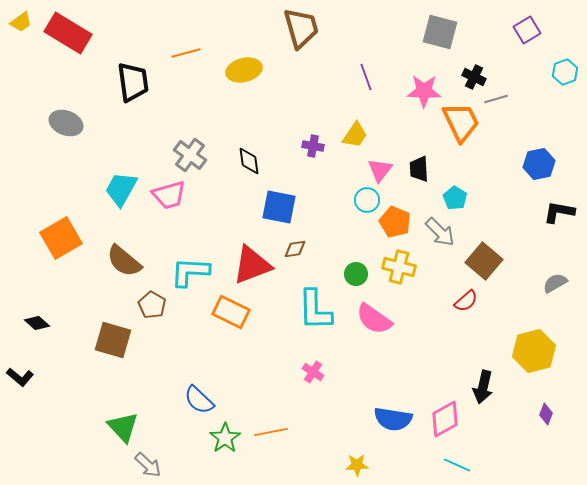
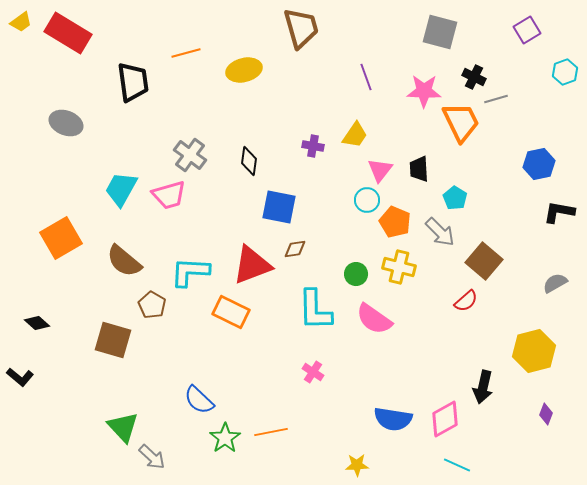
black diamond at (249, 161): rotated 16 degrees clockwise
gray arrow at (148, 465): moved 4 px right, 8 px up
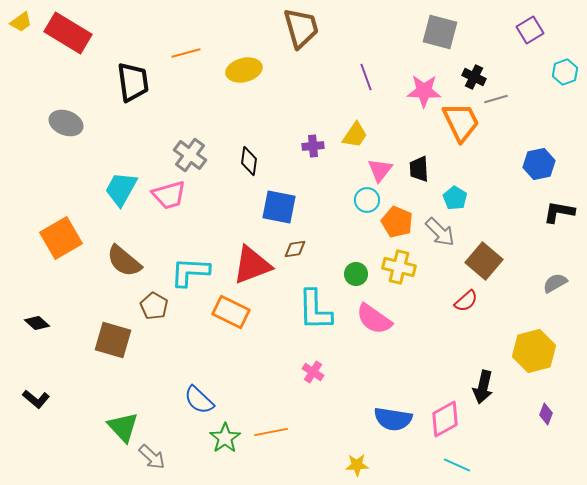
purple square at (527, 30): moved 3 px right
purple cross at (313, 146): rotated 15 degrees counterclockwise
orange pentagon at (395, 222): moved 2 px right
brown pentagon at (152, 305): moved 2 px right, 1 px down
black L-shape at (20, 377): moved 16 px right, 22 px down
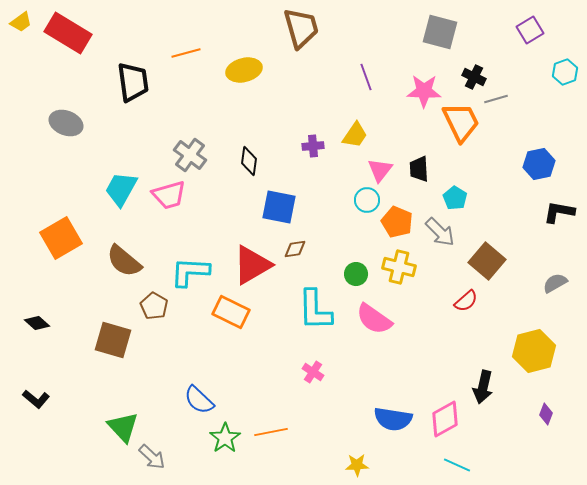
brown square at (484, 261): moved 3 px right
red triangle at (252, 265): rotated 9 degrees counterclockwise
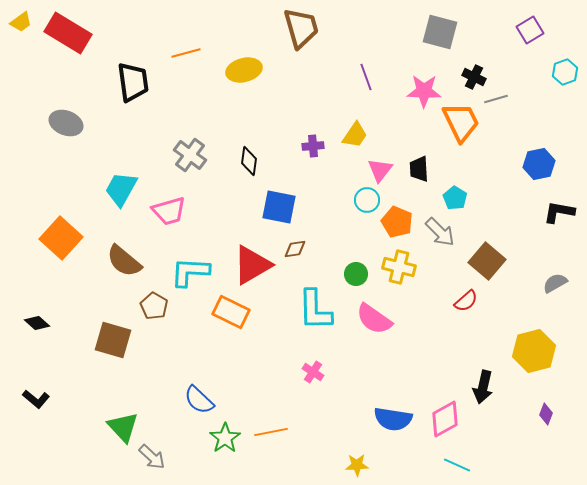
pink trapezoid at (169, 195): moved 16 px down
orange square at (61, 238): rotated 18 degrees counterclockwise
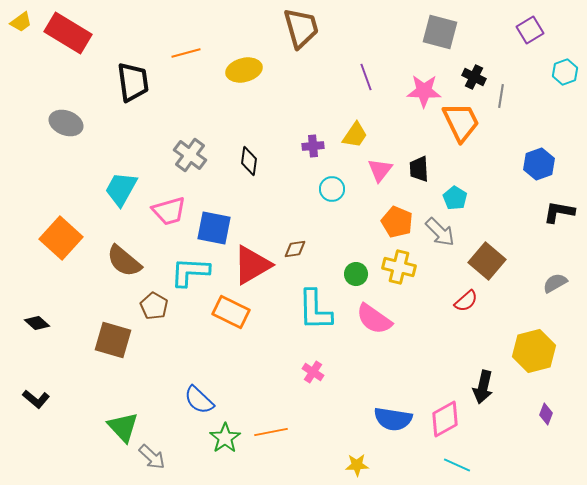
gray line at (496, 99): moved 5 px right, 3 px up; rotated 65 degrees counterclockwise
blue hexagon at (539, 164): rotated 8 degrees counterclockwise
cyan circle at (367, 200): moved 35 px left, 11 px up
blue square at (279, 207): moved 65 px left, 21 px down
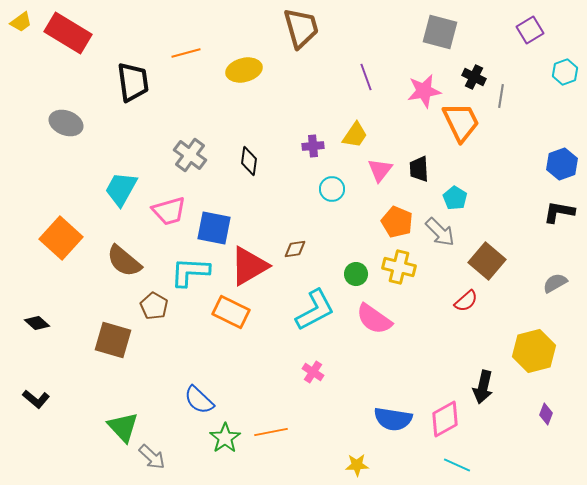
pink star at (424, 91): rotated 12 degrees counterclockwise
blue hexagon at (539, 164): moved 23 px right
red triangle at (252, 265): moved 3 px left, 1 px down
cyan L-shape at (315, 310): rotated 117 degrees counterclockwise
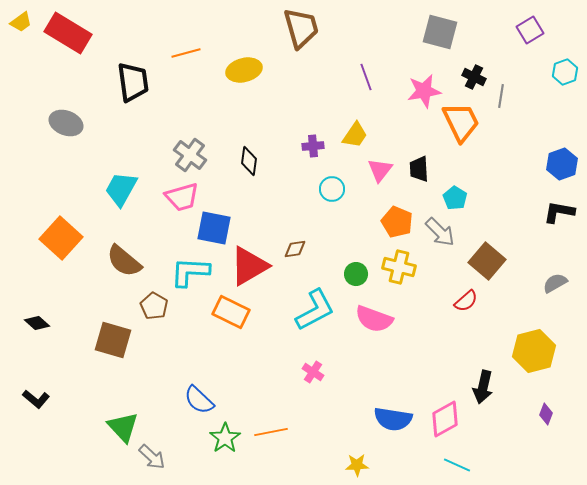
pink trapezoid at (169, 211): moved 13 px right, 14 px up
pink semicircle at (374, 319): rotated 15 degrees counterclockwise
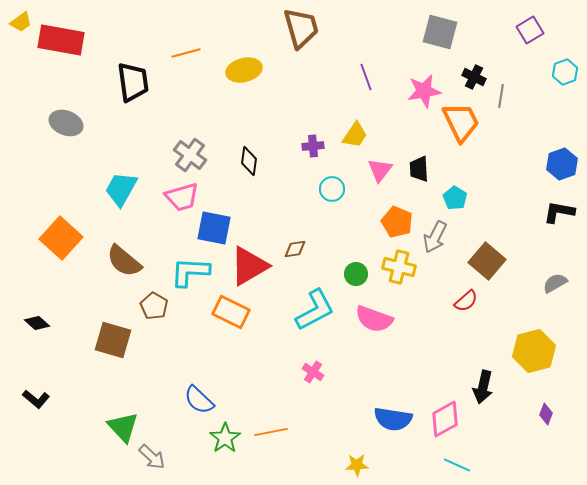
red rectangle at (68, 33): moved 7 px left, 7 px down; rotated 21 degrees counterclockwise
gray arrow at (440, 232): moved 5 px left, 5 px down; rotated 72 degrees clockwise
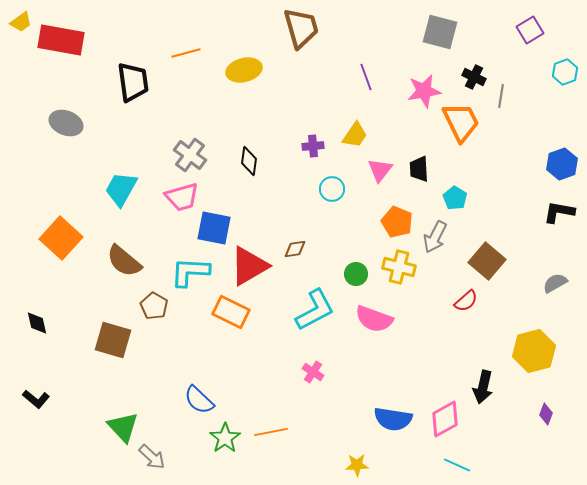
black diamond at (37, 323): rotated 35 degrees clockwise
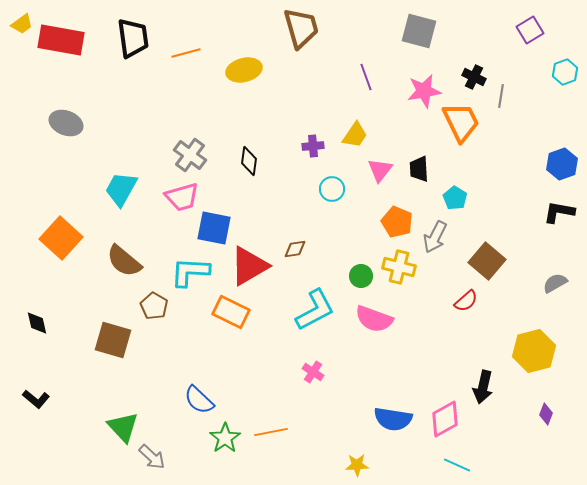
yellow trapezoid at (21, 22): moved 1 px right, 2 px down
gray square at (440, 32): moved 21 px left, 1 px up
black trapezoid at (133, 82): moved 44 px up
green circle at (356, 274): moved 5 px right, 2 px down
